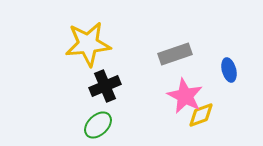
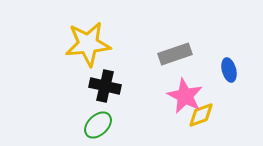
black cross: rotated 36 degrees clockwise
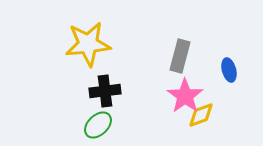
gray rectangle: moved 5 px right, 2 px down; rotated 56 degrees counterclockwise
black cross: moved 5 px down; rotated 20 degrees counterclockwise
pink star: rotated 9 degrees clockwise
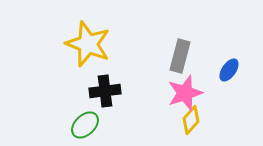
yellow star: rotated 27 degrees clockwise
blue ellipse: rotated 50 degrees clockwise
pink star: moved 3 px up; rotated 18 degrees clockwise
yellow diamond: moved 10 px left, 5 px down; rotated 28 degrees counterclockwise
green ellipse: moved 13 px left
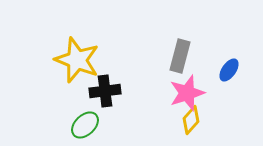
yellow star: moved 11 px left, 16 px down
pink star: moved 2 px right
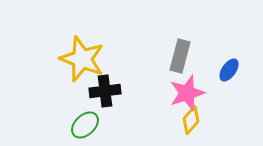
yellow star: moved 5 px right, 1 px up
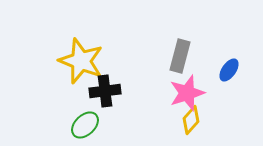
yellow star: moved 1 px left, 2 px down
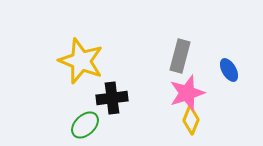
blue ellipse: rotated 65 degrees counterclockwise
black cross: moved 7 px right, 7 px down
yellow diamond: rotated 20 degrees counterclockwise
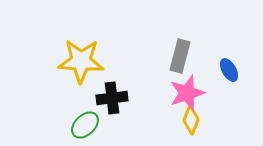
yellow star: rotated 18 degrees counterclockwise
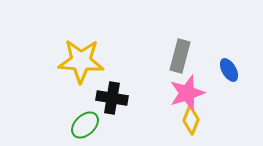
black cross: rotated 16 degrees clockwise
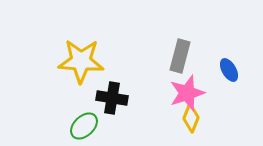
yellow diamond: moved 2 px up
green ellipse: moved 1 px left, 1 px down
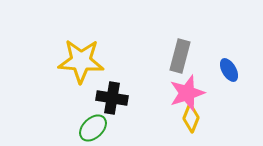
green ellipse: moved 9 px right, 2 px down
